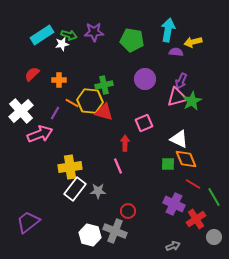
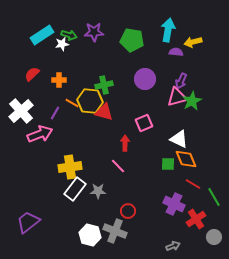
pink line: rotated 21 degrees counterclockwise
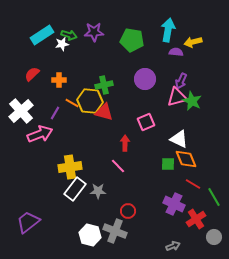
green star: rotated 18 degrees counterclockwise
pink square: moved 2 px right, 1 px up
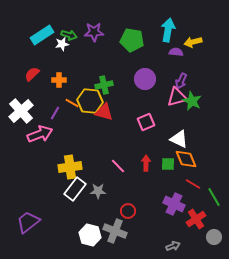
red arrow: moved 21 px right, 20 px down
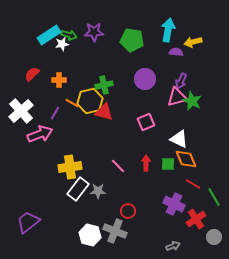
cyan rectangle: moved 7 px right
yellow hexagon: rotated 20 degrees counterclockwise
white rectangle: moved 3 px right
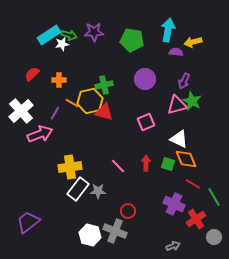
purple arrow: moved 3 px right
pink triangle: moved 8 px down
green square: rotated 16 degrees clockwise
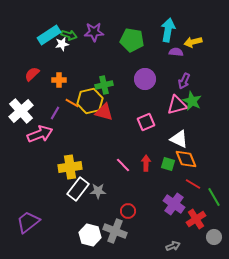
pink line: moved 5 px right, 1 px up
purple cross: rotated 10 degrees clockwise
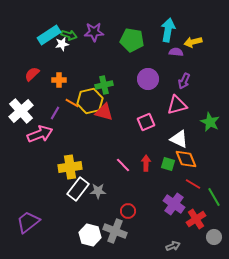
purple circle: moved 3 px right
green star: moved 18 px right, 21 px down
